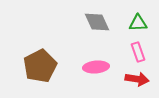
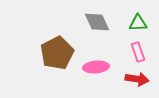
brown pentagon: moved 17 px right, 13 px up
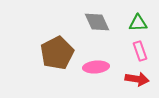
pink rectangle: moved 2 px right, 1 px up
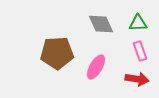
gray diamond: moved 4 px right, 2 px down
brown pentagon: rotated 24 degrees clockwise
pink ellipse: rotated 55 degrees counterclockwise
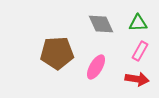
pink rectangle: rotated 48 degrees clockwise
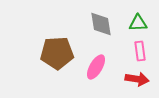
gray diamond: rotated 16 degrees clockwise
pink rectangle: rotated 36 degrees counterclockwise
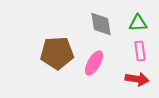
pink ellipse: moved 2 px left, 4 px up
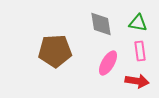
green triangle: rotated 12 degrees clockwise
brown pentagon: moved 2 px left, 2 px up
pink ellipse: moved 14 px right
red arrow: moved 2 px down
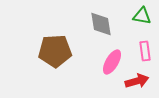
green triangle: moved 4 px right, 7 px up
pink rectangle: moved 5 px right
pink ellipse: moved 4 px right, 1 px up
red arrow: rotated 25 degrees counterclockwise
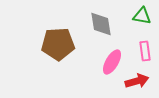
brown pentagon: moved 3 px right, 7 px up
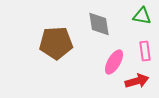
gray diamond: moved 2 px left
brown pentagon: moved 2 px left, 1 px up
pink ellipse: moved 2 px right
